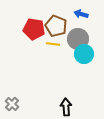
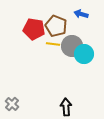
gray circle: moved 6 px left, 7 px down
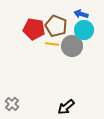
yellow line: moved 1 px left
cyan circle: moved 24 px up
black arrow: rotated 126 degrees counterclockwise
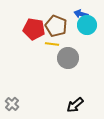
cyan circle: moved 3 px right, 5 px up
gray circle: moved 4 px left, 12 px down
black arrow: moved 9 px right, 2 px up
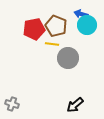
red pentagon: rotated 20 degrees counterclockwise
gray cross: rotated 24 degrees counterclockwise
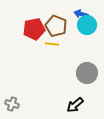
gray circle: moved 19 px right, 15 px down
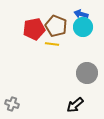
cyan circle: moved 4 px left, 2 px down
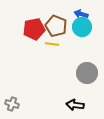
cyan circle: moved 1 px left
black arrow: rotated 48 degrees clockwise
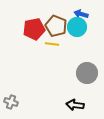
cyan circle: moved 5 px left
gray cross: moved 1 px left, 2 px up
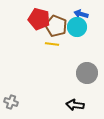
red pentagon: moved 5 px right, 10 px up; rotated 25 degrees clockwise
